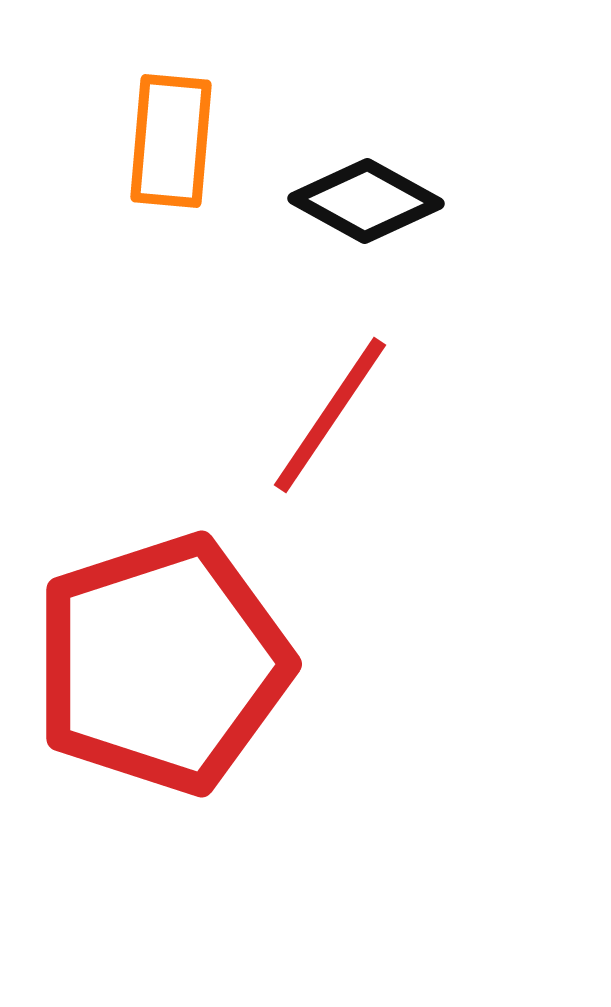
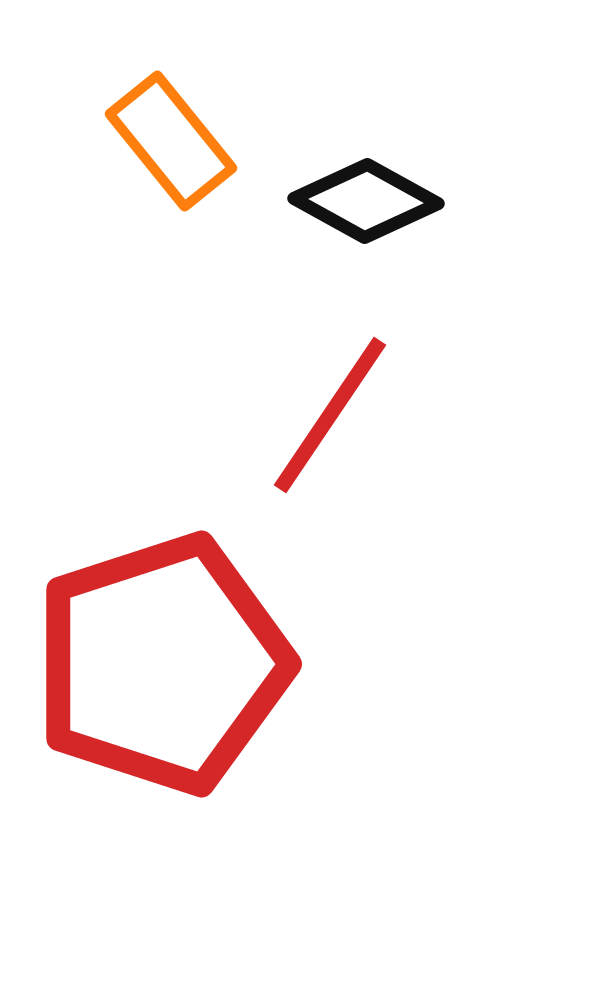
orange rectangle: rotated 44 degrees counterclockwise
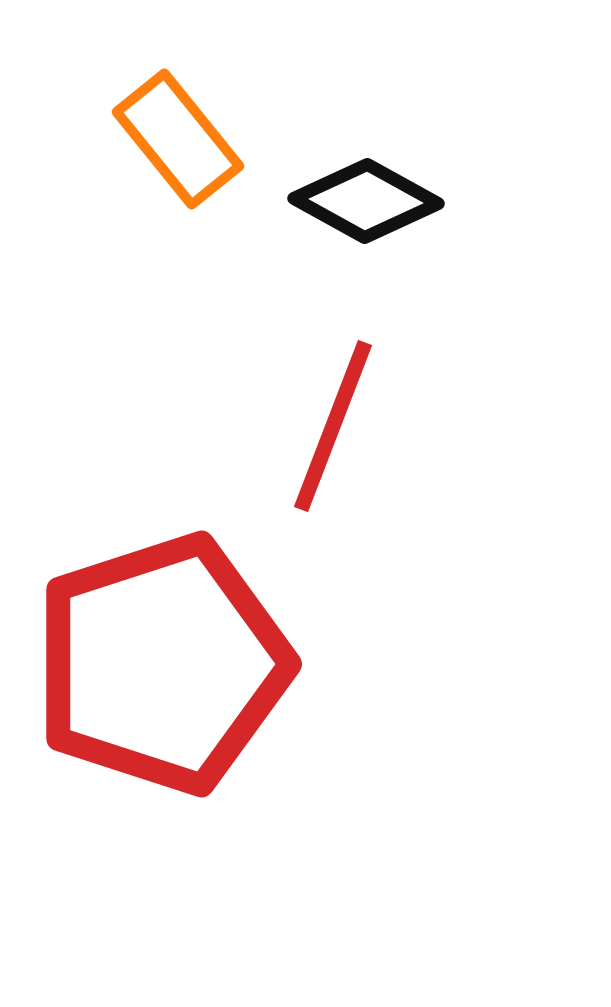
orange rectangle: moved 7 px right, 2 px up
red line: moved 3 px right, 11 px down; rotated 13 degrees counterclockwise
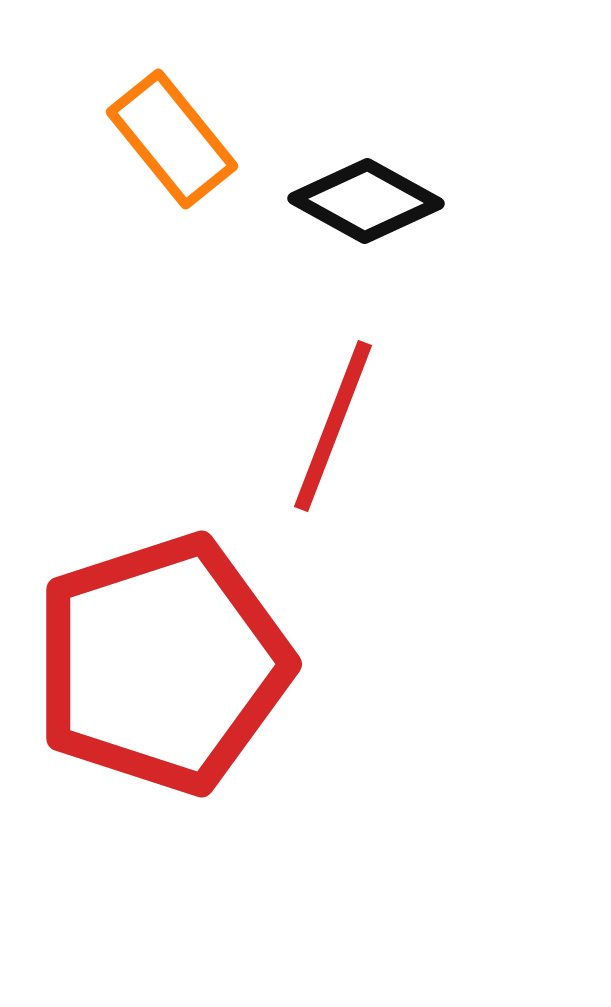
orange rectangle: moved 6 px left
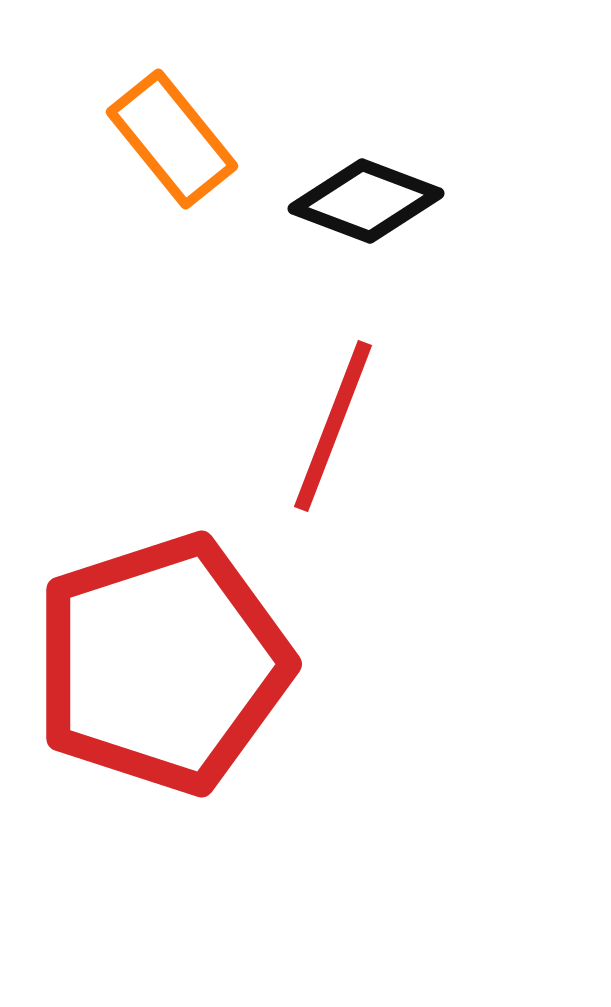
black diamond: rotated 8 degrees counterclockwise
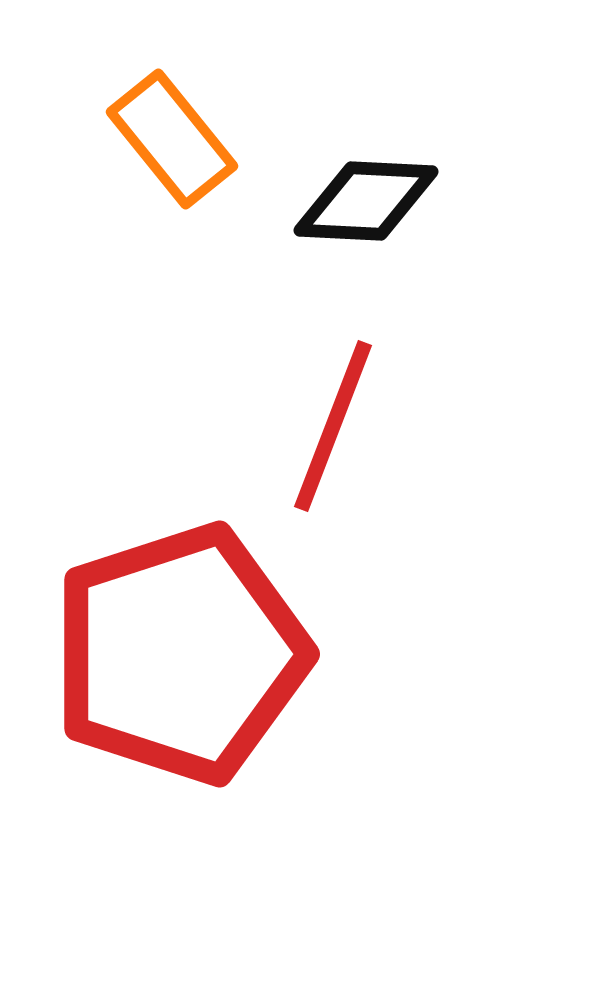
black diamond: rotated 18 degrees counterclockwise
red pentagon: moved 18 px right, 10 px up
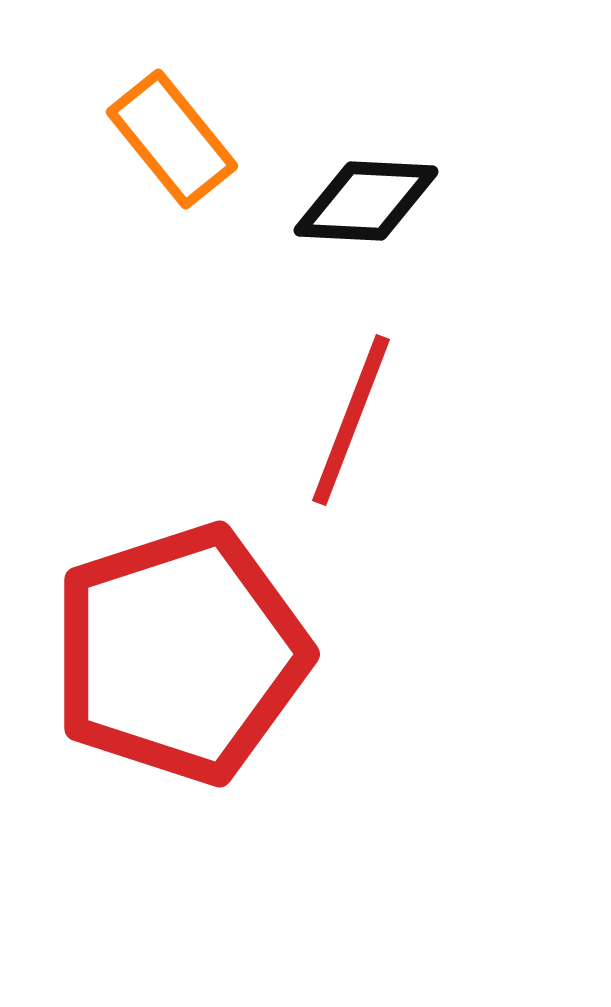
red line: moved 18 px right, 6 px up
